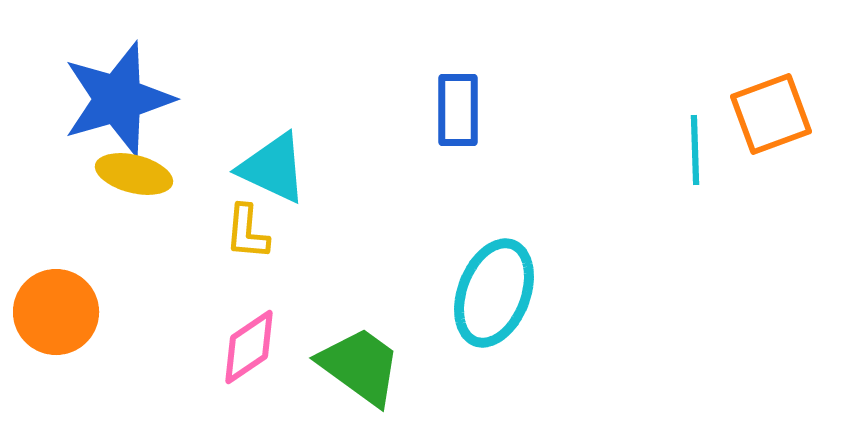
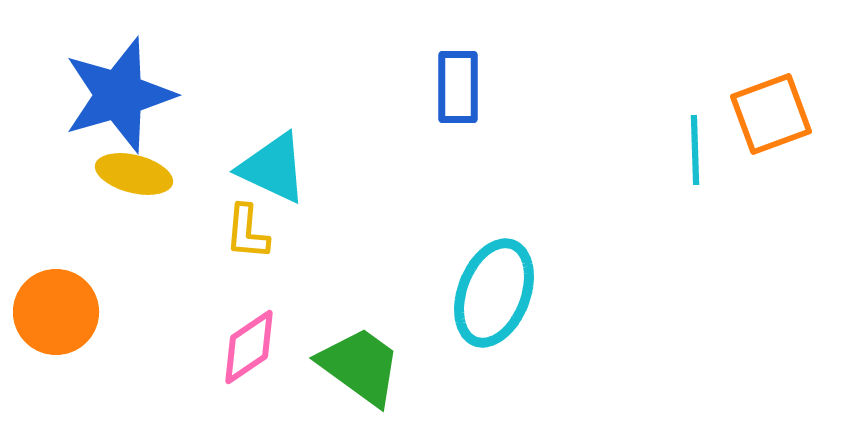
blue star: moved 1 px right, 4 px up
blue rectangle: moved 23 px up
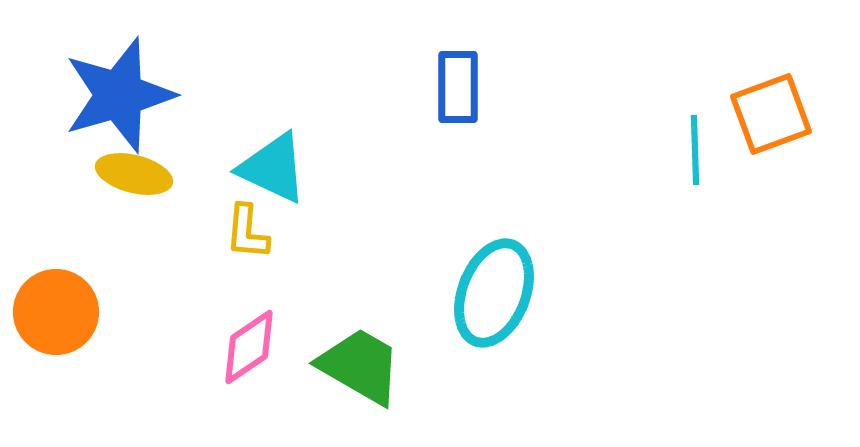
green trapezoid: rotated 6 degrees counterclockwise
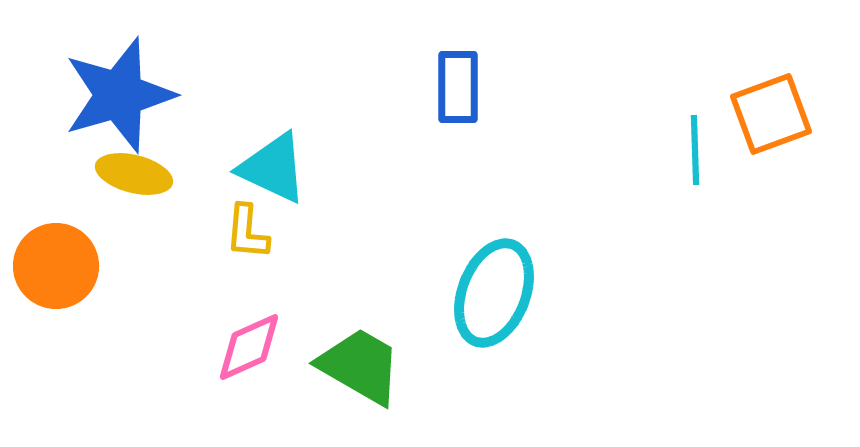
orange circle: moved 46 px up
pink diamond: rotated 10 degrees clockwise
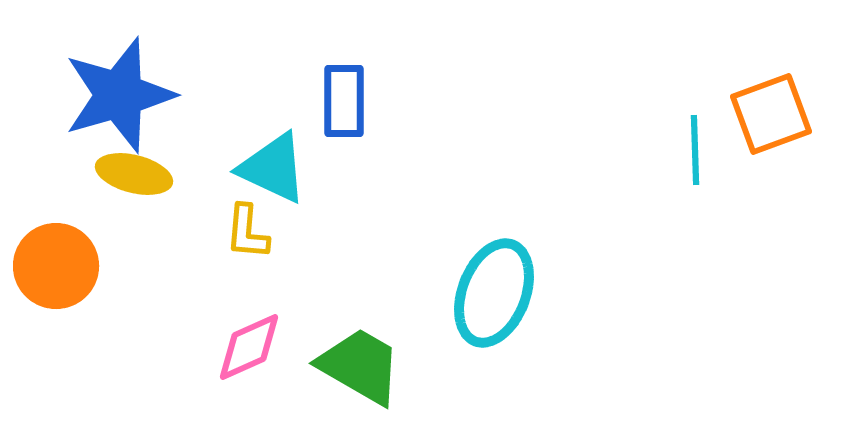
blue rectangle: moved 114 px left, 14 px down
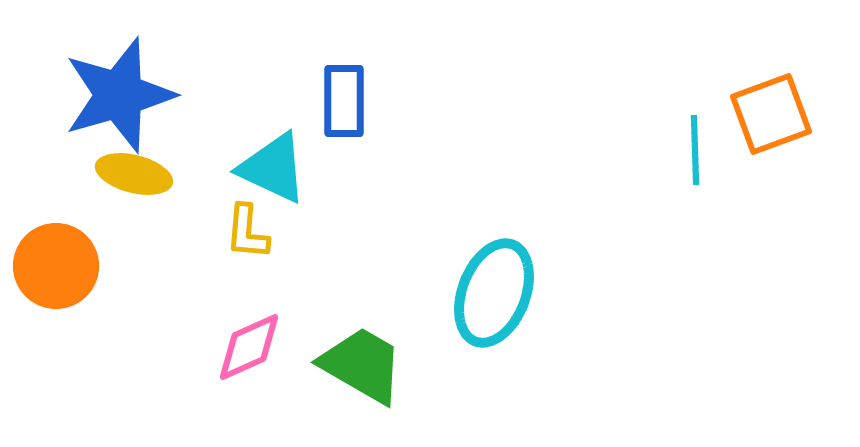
green trapezoid: moved 2 px right, 1 px up
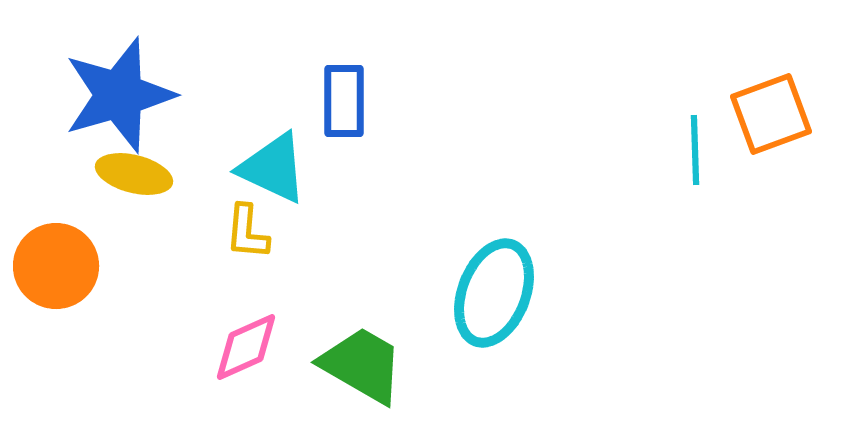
pink diamond: moved 3 px left
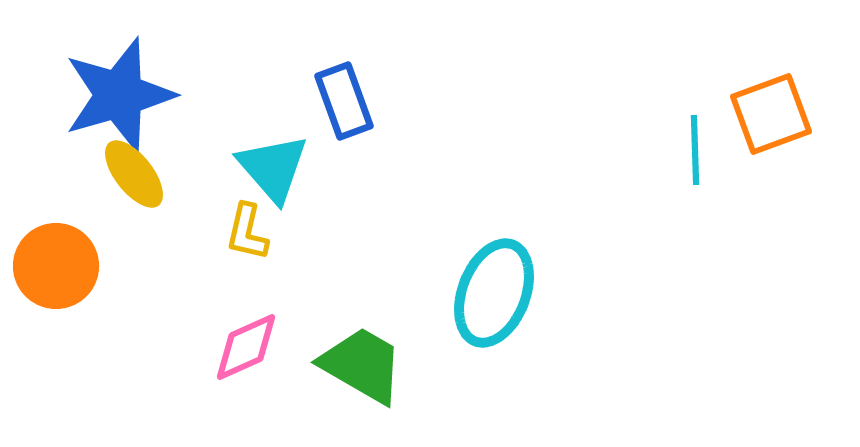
blue rectangle: rotated 20 degrees counterclockwise
cyan triangle: rotated 24 degrees clockwise
yellow ellipse: rotated 38 degrees clockwise
yellow L-shape: rotated 8 degrees clockwise
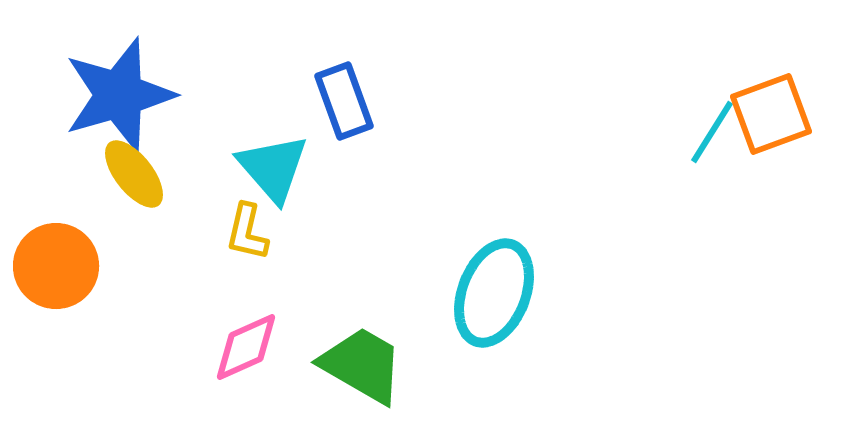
cyan line: moved 17 px right, 18 px up; rotated 34 degrees clockwise
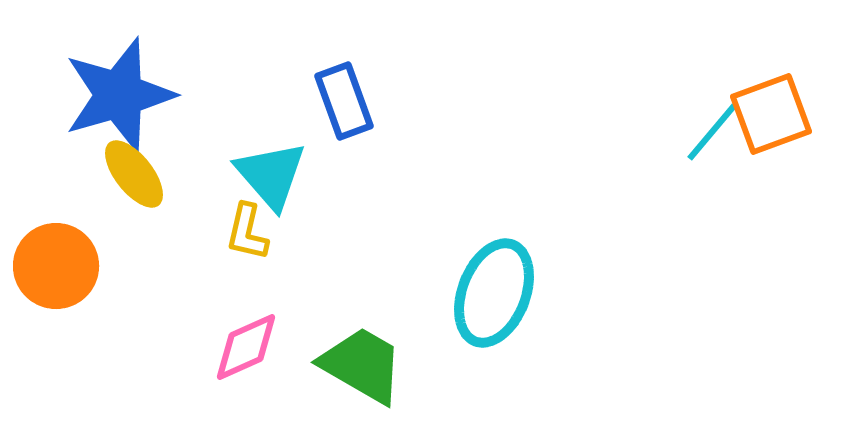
cyan line: rotated 8 degrees clockwise
cyan triangle: moved 2 px left, 7 px down
